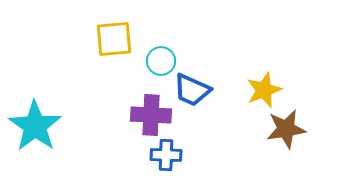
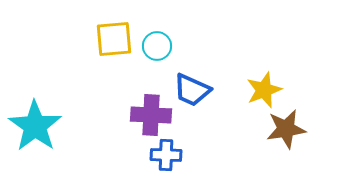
cyan circle: moved 4 px left, 15 px up
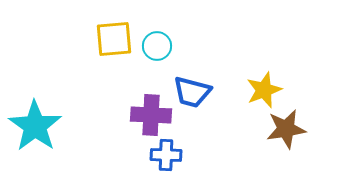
blue trapezoid: moved 2 px down; rotated 9 degrees counterclockwise
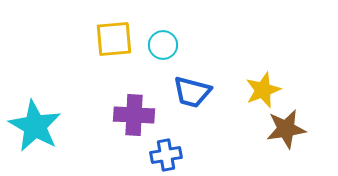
cyan circle: moved 6 px right, 1 px up
yellow star: moved 1 px left
purple cross: moved 17 px left
cyan star: rotated 6 degrees counterclockwise
blue cross: rotated 12 degrees counterclockwise
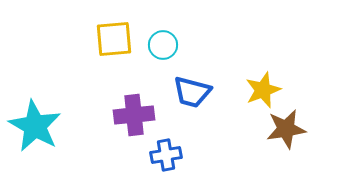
purple cross: rotated 9 degrees counterclockwise
